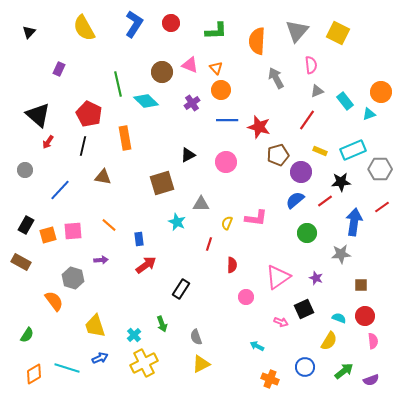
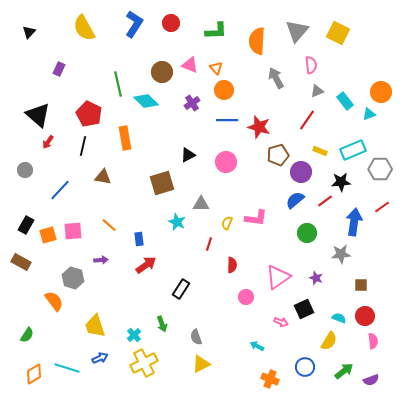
orange circle at (221, 90): moved 3 px right
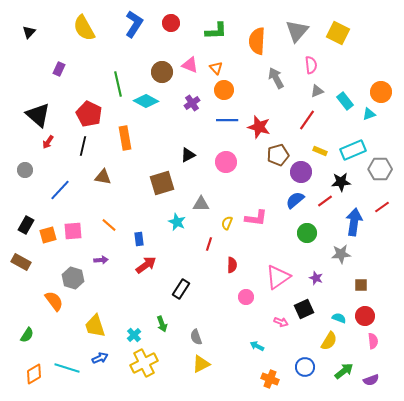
cyan diamond at (146, 101): rotated 15 degrees counterclockwise
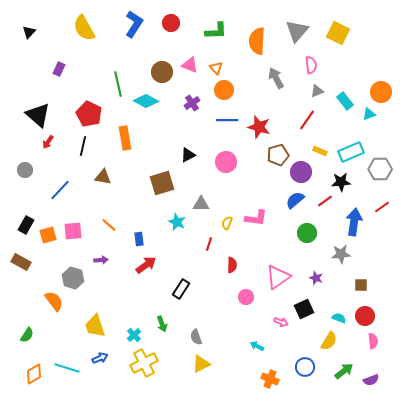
cyan rectangle at (353, 150): moved 2 px left, 2 px down
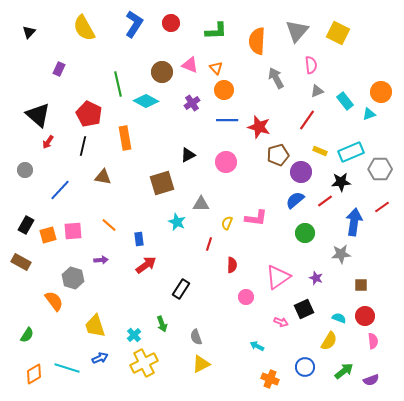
green circle at (307, 233): moved 2 px left
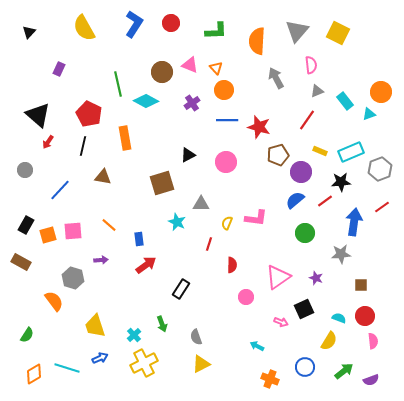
gray hexagon at (380, 169): rotated 20 degrees counterclockwise
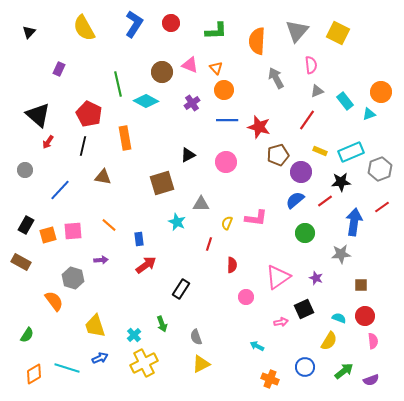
pink arrow at (281, 322): rotated 32 degrees counterclockwise
